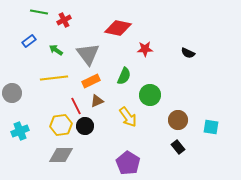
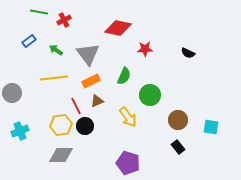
purple pentagon: rotated 15 degrees counterclockwise
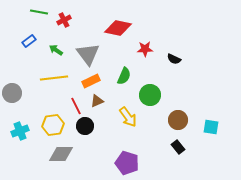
black semicircle: moved 14 px left, 6 px down
yellow hexagon: moved 8 px left
gray diamond: moved 1 px up
purple pentagon: moved 1 px left
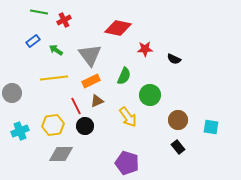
blue rectangle: moved 4 px right
gray triangle: moved 2 px right, 1 px down
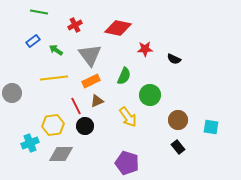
red cross: moved 11 px right, 5 px down
cyan cross: moved 10 px right, 12 px down
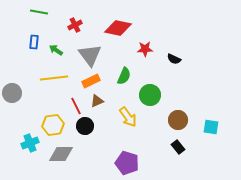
blue rectangle: moved 1 px right, 1 px down; rotated 48 degrees counterclockwise
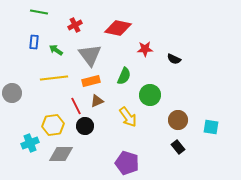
orange rectangle: rotated 12 degrees clockwise
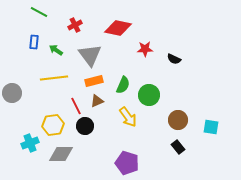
green line: rotated 18 degrees clockwise
green semicircle: moved 1 px left, 9 px down
orange rectangle: moved 3 px right
green circle: moved 1 px left
